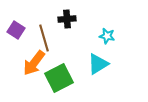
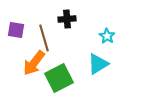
purple square: rotated 24 degrees counterclockwise
cyan star: rotated 21 degrees clockwise
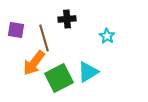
cyan triangle: moved 10 px left, 8 px down
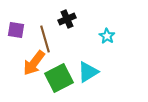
black cross: rotated 18 degrees counterclockwise
brown line: moved 1 px right, 1 px down
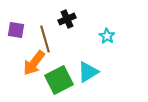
green square: moved 2 px down
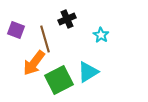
purple square: rotated 12 degrees clockwise
cyan star: moved 6 px left, 1 px up
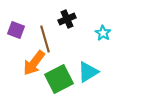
cyan star: moved 2 px right, 2 px up
green square: moved 1 px up
